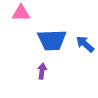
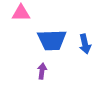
blue arrow: rotated 144 degrees counterclockwise
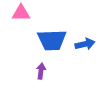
blue arrow: rotated 90 degrees counterclockwise
purple arrow: moved 1 px left
